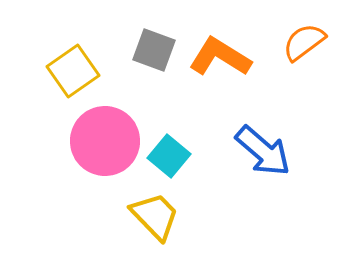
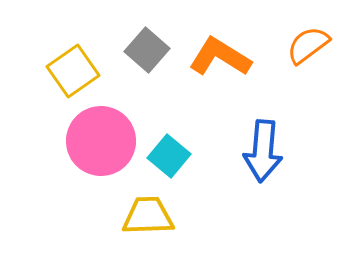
orange semicircle: moved 4 px right, 3 px down
gray square: moved 7 px left; rotated 21 degrees clockwise
pink circle: moved 4 px left
blue arrow: rotated 54 degrees clockwise
yellow trapezoid: moved 7 px left; rotated 48 degrees counterclockwise
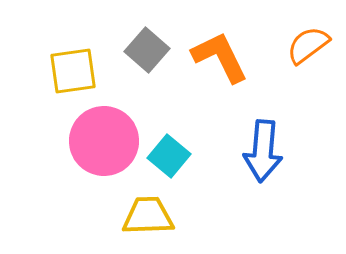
orange L-shape: rotated 32 degrees clockwise
yellow square: rotated 27 degrees clockwise
pink circle: moved 3 px right
